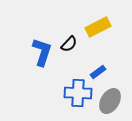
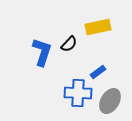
yellow rectangle: rotated 15 degrees clockwise
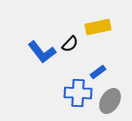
black semicircle: moved 1 px right
blue L-shape: rotated 124 degrees clockwise
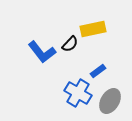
yellow rectangle: moved 5 px left, 2 px down
blue rectangle: moved 1 px up
blue cross: rotated 28 degrees clockwise
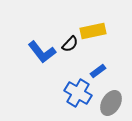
yellow rectangle: moved 2 px down
gray ellipse: moved 1 px right, 2 px down
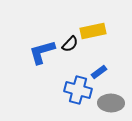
blue L-shape: rotated 112 degrees clockwise
blue rectangle: moved 1 px right, 1 px down
blue cross: moved 3 px up; rotated 16 degrees counterclockwise
gray ellipse: rotated 60 degrees clockwise
